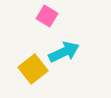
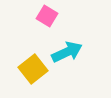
cyan arrow: moved 3 px right
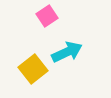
pink square: rotated 25 degrees clockwise
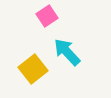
cyan arrow: rotated 108 degrees counterclockwise
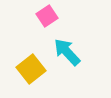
yellow square: moved 2 px left
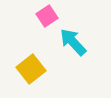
cyan arrow: moved 6 px right, 10 px up
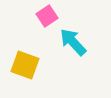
yellow square: moved 6 px left, 4 px up; rotated 32 degrees counterclockwise
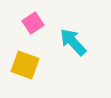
pink square: moved 14 px left, 7 px down
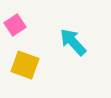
pink square: moved 18 px left, 2 px down
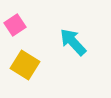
yellow square: rotated 12 degrees clockwise
